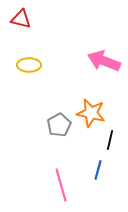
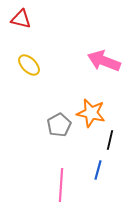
yellow ellipse: rotated 45 degrees clockwise
pink line: rotated 20 degrees clockwise
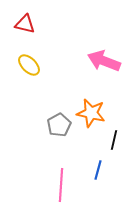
red triangle: moved 4 px right, 5 px down
black line: moved 4 px right
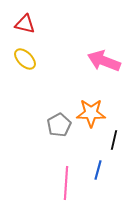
yellow ellipse: moved 4 px left, 6 px up
orange star: rotated 12 degrees counterclockwise
pink line: moved 5 px right, 2 px up
